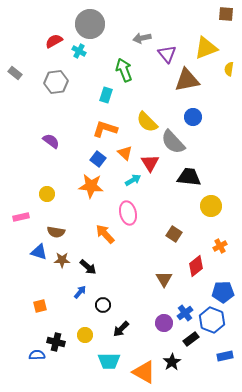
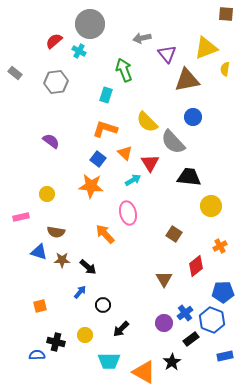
red semicircle at (54, 41): rotated 12 degrees counterclockwise
yellow semicircle at (229, 69): moved 4 px left
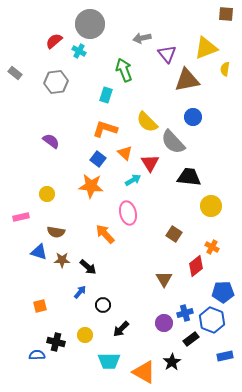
orange cross at (220, 246): moved 8 px left, 1 px down; rotated 32 degrees counterclockwise
blue cross at (185, 313): rotated 21 degrees clockwise
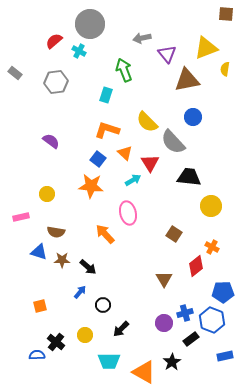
orange L-shape at (105, 129): moved 2 px right, 1 px down
black cross at (56, 342): rotated 24 degrees clockwise
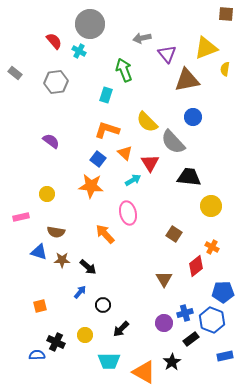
red semicircle at (54, 41): rotated 90 degrees clockwise
black cross at (56, 342): rotated 12 degrees counterclockwise
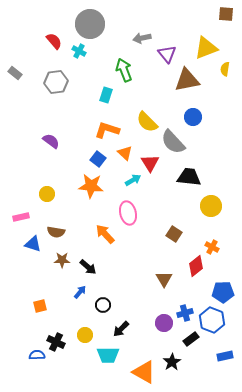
blue triangle at (39, 252): moved 6 px left, 8 px up
cyan trapezoid at (109, 361): moved 1 px left, 6 px up
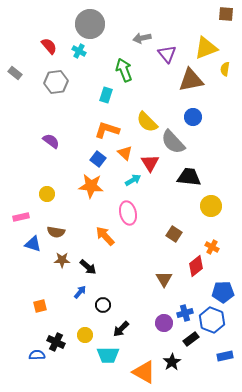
red semicircle at (54, 41): moved 5 px left, 5 px down
brown triangle at (187, 80): moved 4 px right
orange arrow at (105, 234): moved 2 px down
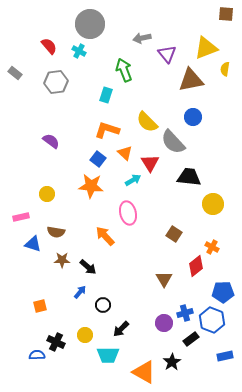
yellow circle at (211, 206): moved 2 px right, 2 px up
